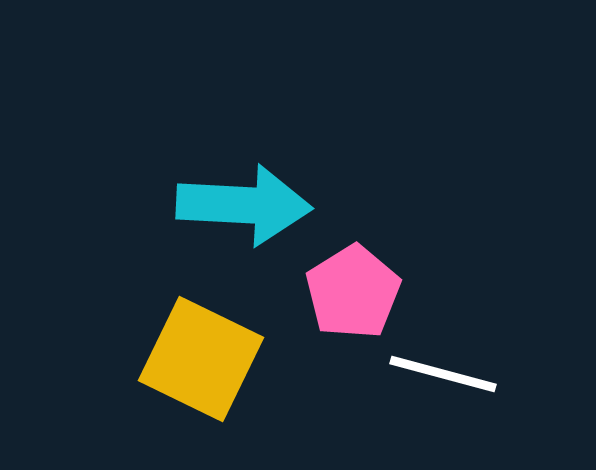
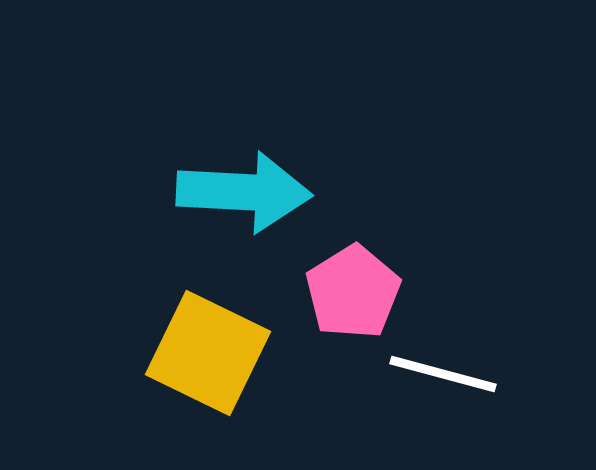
cyan arrow: moved 13 px up
yellow square: moved 7 px right, 6 px up
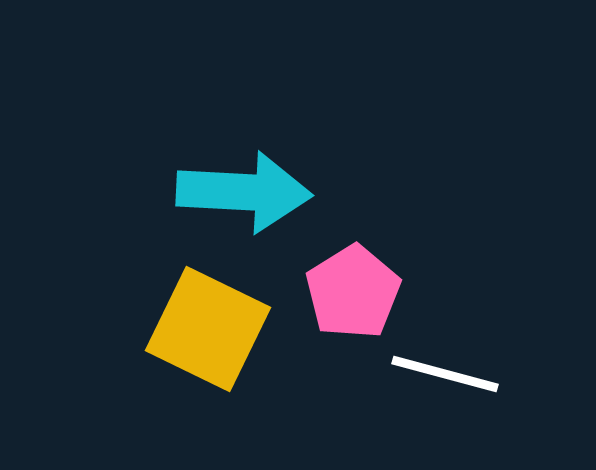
yellow square: moved 24 px up
white line: moved 2 px right
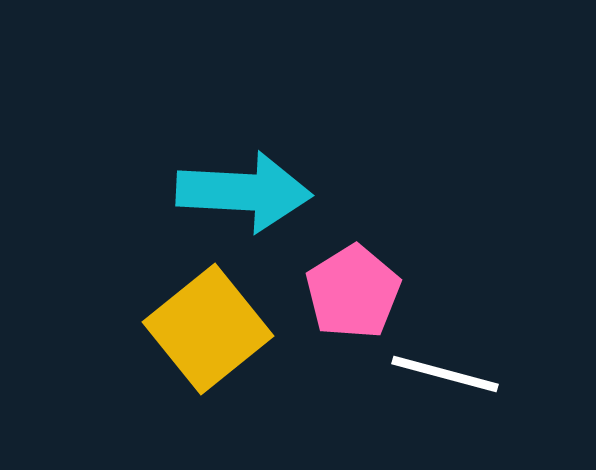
yellow square: rotated 25 degrees clockwise
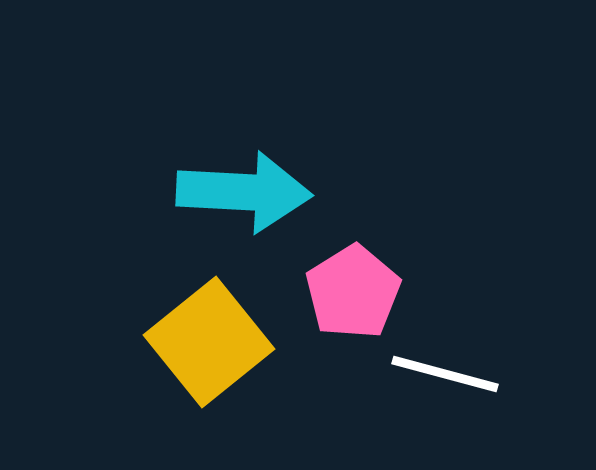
yellow square: moved 1 px right, 13 px down
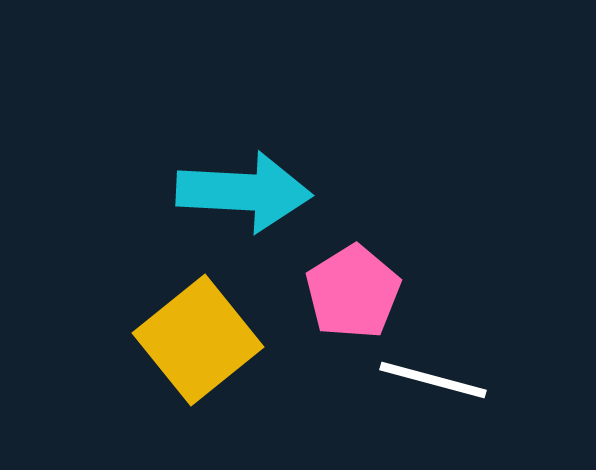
yellow square: moved 11 px left, 2 px up
white line: moved 12 px left, 6 px down
